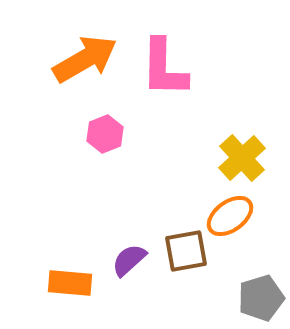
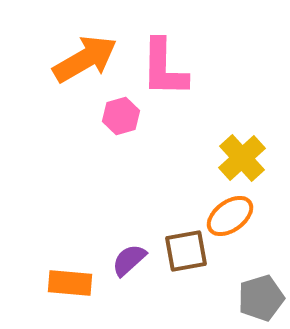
pink hexagon: moved 16 px right, 18 px up; rotated 6 degrees clockwise
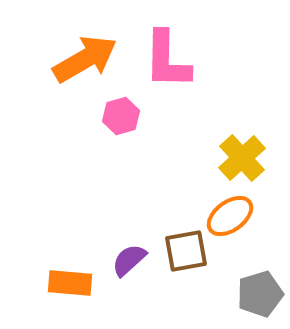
pink L-shape: moved 3 px right, 8 px up
gray pentagon: moved 1 px left, 4 px up
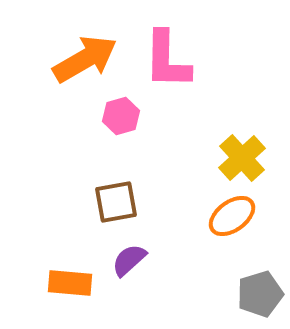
orange ellipse: moved 2 px right
brown square: moved 70 px left, 49 px up
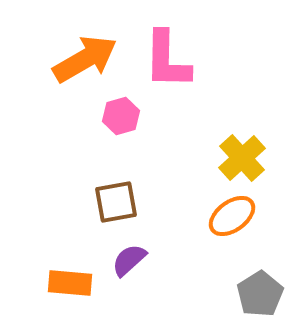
gray pentagon: rotated 15 degrees counterclockwise
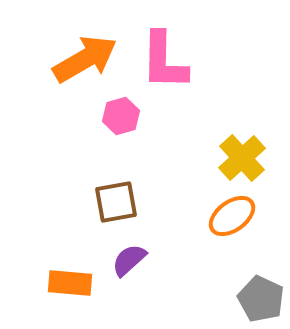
pink L-shape: moved 3 px left, 1 px down
gray pentagon: moved 1 px right, 5 px down; rotated 15 degrees counterclockwise
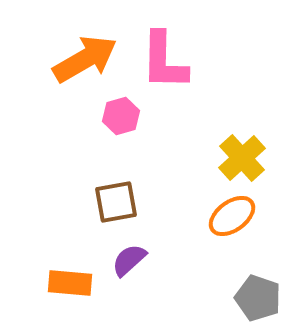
gray pentagon: moved 3 px left, 1 px up; rotated 6 degrees counterclockwise
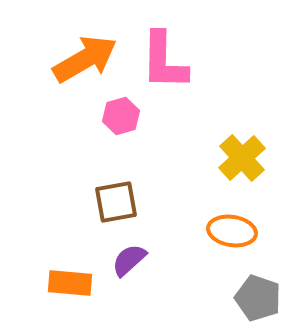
orange ellipse: moved 15 px down; rotated 45 degrees clockwise
